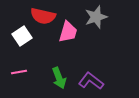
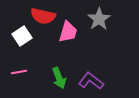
gray star: moved 3 px right, 2 px down; rotated 15 degrees counterclockwise
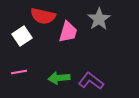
green arrow: rotated 105 degrees clockwise
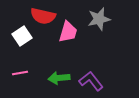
gray star: rotated 20 degrees clockwise
pink line: moved 1 px right, 1 px down
purple L-shape: rotated 15 degrees clockwise
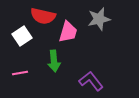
green arrow: moved 5 px left, 17 px up; rotated 90 degrees counterclockwise
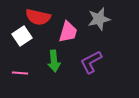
red semicircle: moved 5 px left, 1 px down
pink line: rotated 14 degrees clockwise
purple L-shape: moved 19 px up; rotated 80 degrees counterclockwise
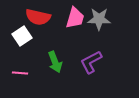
gray star: rotated 15 degrees clockwise
pink trapezoid: moved 7 px right, 14 px up
green arrow: moved 1 px right, 1 px down; rotated 15 degrees counterclockwise
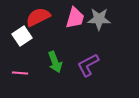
red semicircle: rotated 140 degrees clockwise
purple L-shape: moved 3 px left, 3 px down
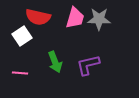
red semicircle: rotated 140 degrees counterclockwise
purple L-shape: rotated 15 degrees clockwise
